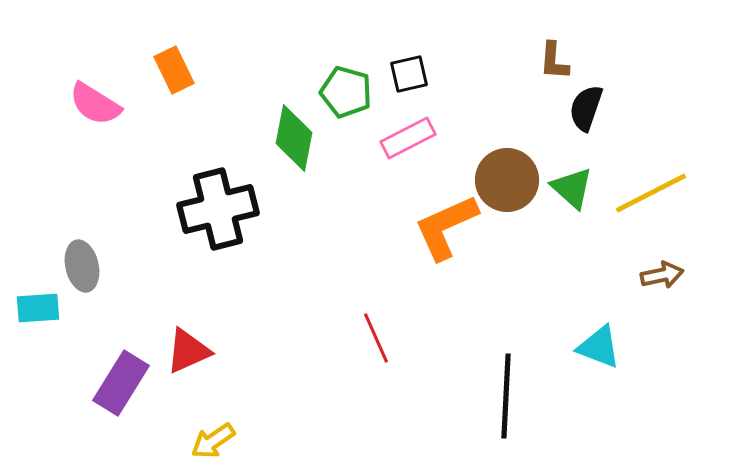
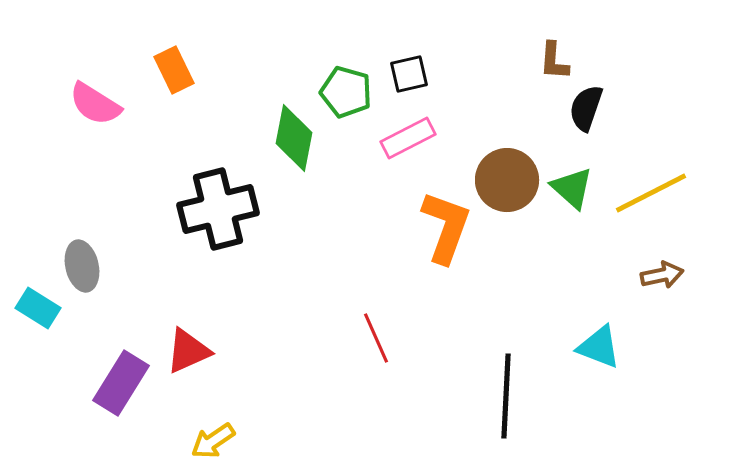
orange L-shape: rotated 134 degrees clockwise
cyan rectangle: rotated 36 degrees clockwise
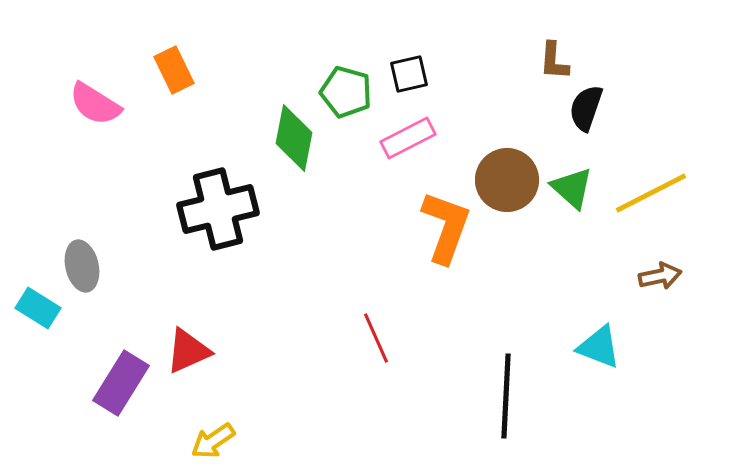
brown arrow: moved 2 px left, 1 px down
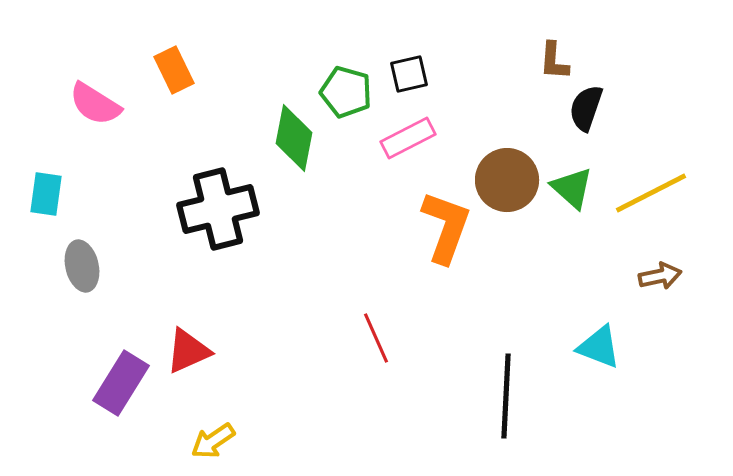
cyan rectangle: moved 8 px right, 114 px up; rotated 66 degrees clockwise
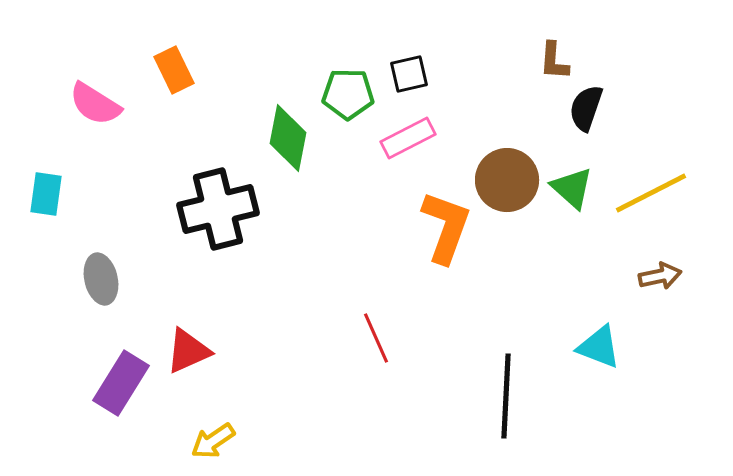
green pentagon: moved 2 px right, 2 px down; rotated 15 degrees counterclockwise
green diamond: moved 6 px left
gray ellipse: moved 19 px right, 13 px down
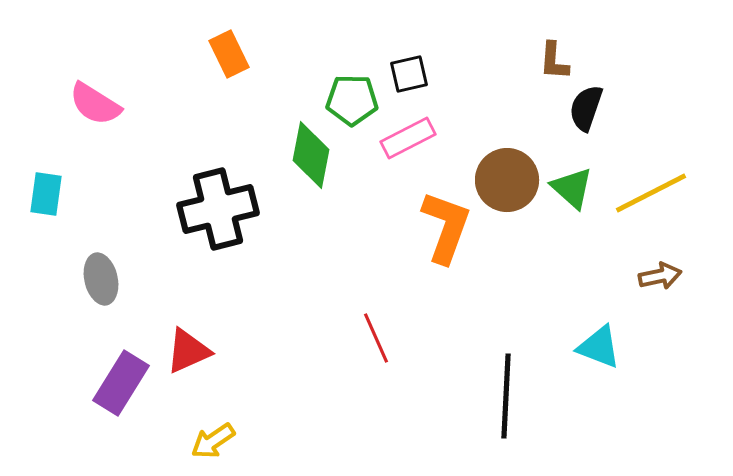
orange rectangle: moved 55 px right, 16 px up
green pentagon: moved 4 px right, 6 px down
green diamond: moved 23 px right, 17 px down
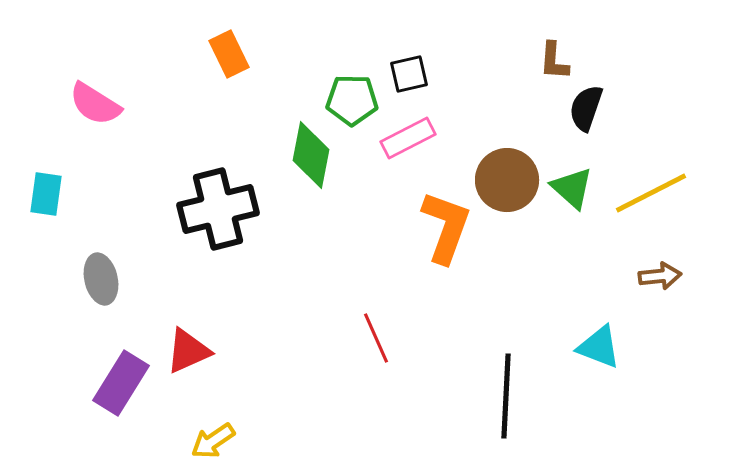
brown arrow: rotated 6 degrees clockwise
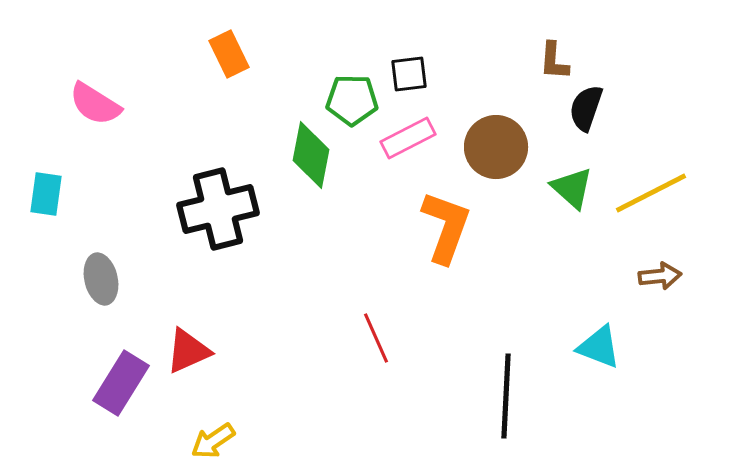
black square: rotated 6 degrees clockwise
brown circle: moved 11 px left, 33 px up
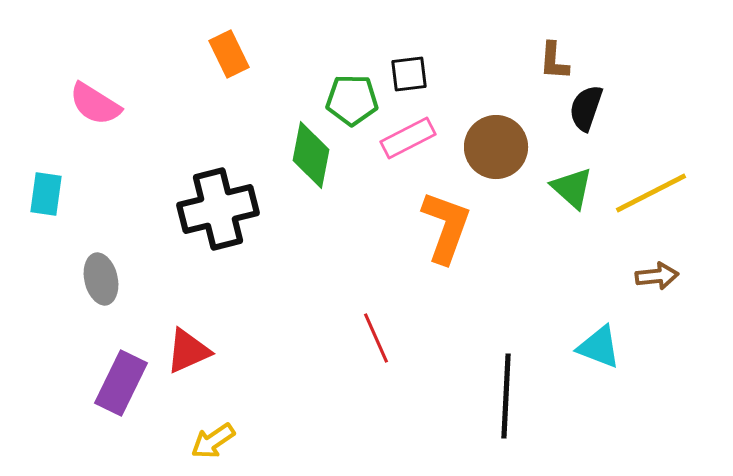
brown arrow: moved 3 px left
purple rectangle: rotated 6 degrees counterclockwise
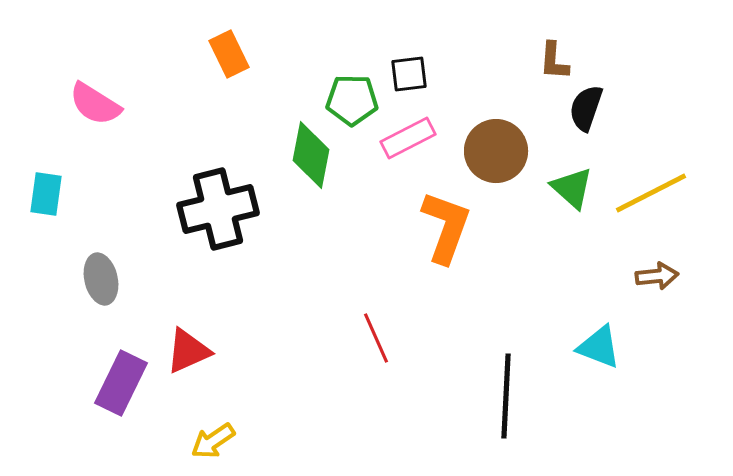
brown circle: moved 4 px down
